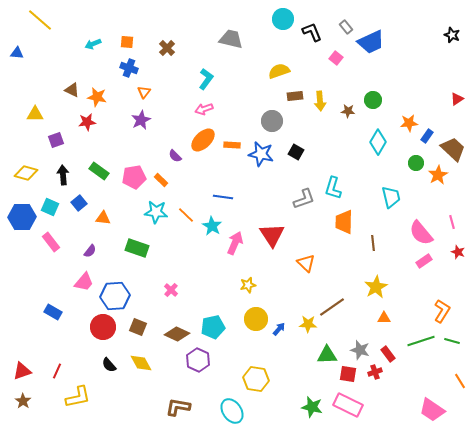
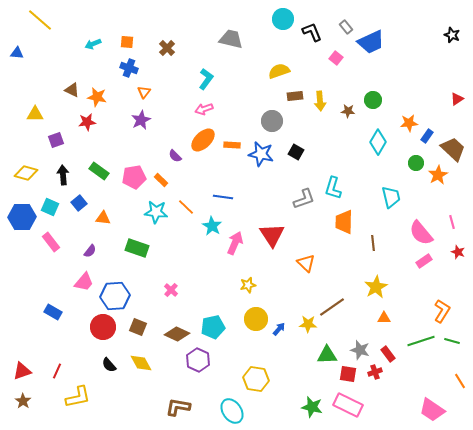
orange line at (186, 215): moved 8 px up
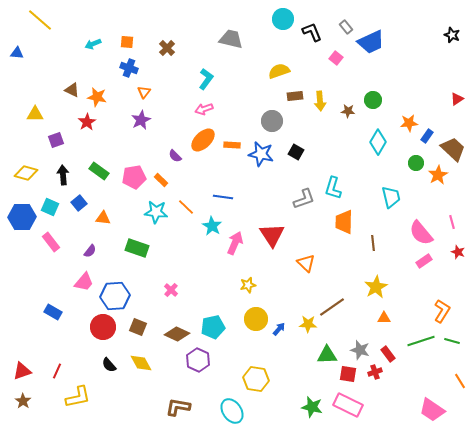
red star at (87, 122): rotated 24 degrees counterclockwise
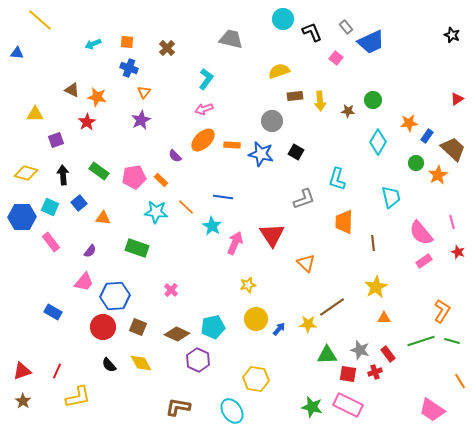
cyan L-shape at (333, 188): moved 4 px right, 9 px up
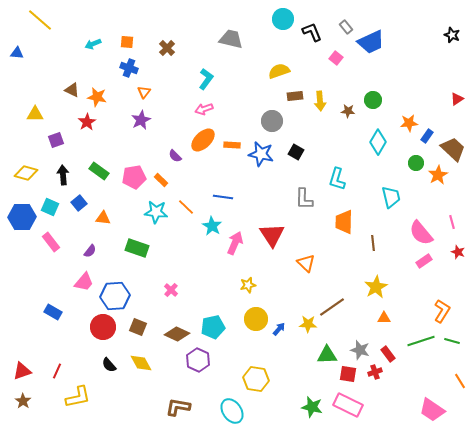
gray L-shape at (304, 199): rotated 110 degrees clockwise
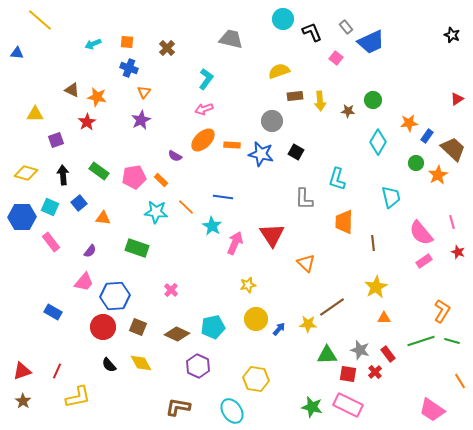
purple semicircle at (175, 156): rotated 16 degrees counterclockwise
purple hexagon at (198, 360): moved 6 px down
red cross at (375, 372): rotated 24 degrees counterclockwise
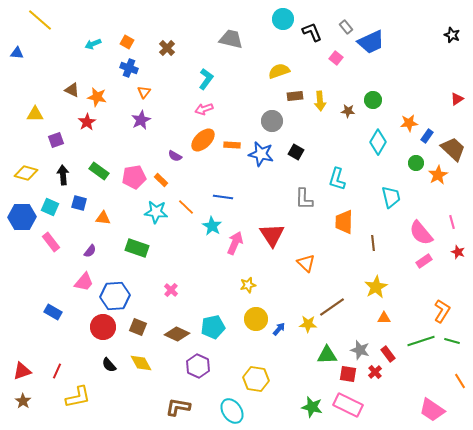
orange square at (127, 42): rotated 24 degrees clockwise
blue square at (79, 203): rotated 35 degrees counterclockwise
